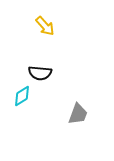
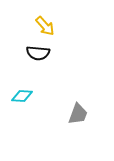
black semicircle: moved 2 px left, 20 px up
cyan diamond: rotated 35 degrees clockwise
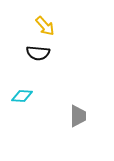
gray trapezoid: moved 2 px down; rotated 20 degrees counterclockwise
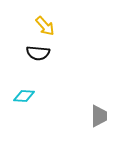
cyan diamond: moved 2 px right
gray trapezoid: moved 21 px right
